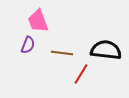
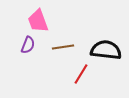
brown line: moved 1 px right, 6 px up; rotated 15 degrees counterclockwise
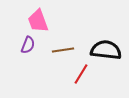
brown line: moved 3 px down
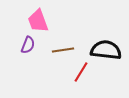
red line: moved 2 px up
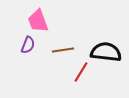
black semicircle: moved 2 px down
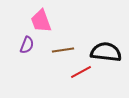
pink trapezoid: moved 3 px right
purple semicircle: moved 1 px left
red line: rotated 30 degrees clockwise
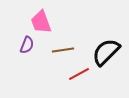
pink trapezoid: moved 1 px down
black semicircle: rotated 52 degrees counterclockwise
red line: moved 2 px left, 2 px down
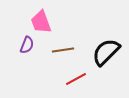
red line: moved 3 px left, 5 px down
